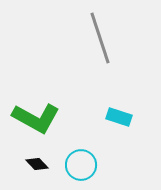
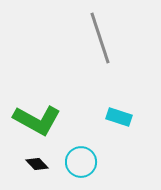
green L-shape: moved 1 px right, 2 px down
cyan circle: moved 3 px up
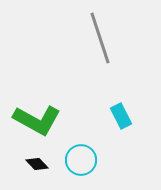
cyan rectangle: moved 2 px right, 1 px up; rotated 45 degrees clockwise
cyan circle: moved 2 px up
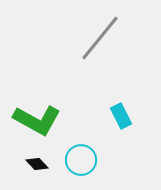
gray line: rotated 57 degrees clockwise
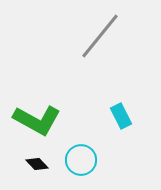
gray line: moved 2 px up
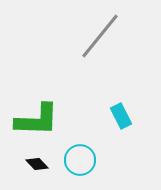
green L-shape: rotated 27 degrees counterclockwise
cyan circle: moved 1 px left
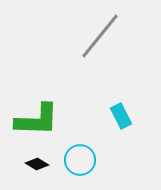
black diamond: rotated 15 degrees counterclockwise
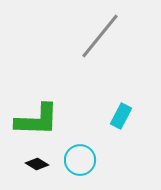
cyan rectangle: rotated 55 degrees clockwise
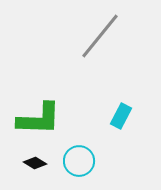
green L-shape: moved 2 px right, 1 px up
cyan circle: moved 1 px left, 1 px down
black diamond: moved 2 px left, 1 px up
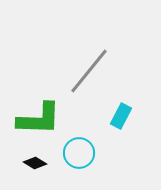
gray line: moved 11 px left, 35 px down
cyan circle: moved 8 px up
